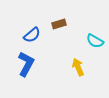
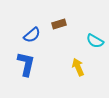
blue L-shape: rotated 15 degrees counterclockwise
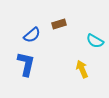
yellow arrow: moved 4 px right, 2 px down
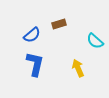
cyan semicircle: rotated 12 degrees clockwise
blue L-shape: moved 9 px right
yellow arrow: moved 4 px left, 1 px up
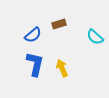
blue semicircle: moved 1 px right
cyan semicircle: moved 4 px up
yellow arrow: moved 16 px left
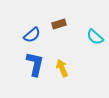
blue semicircle: moved 1 px left
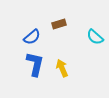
blue semicircle: moved 2 px down
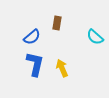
brown rectangle: moved 2 px left, 1 px up; rotated 64 degrees counterclockwise
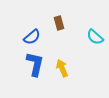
brown rectangle: moved 2 px right; rotated 24 degrees counterclockwise
